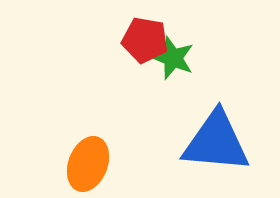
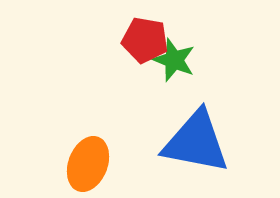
green star: moved 1 px right, 2 px down
blue triangle: moved 20 px left; rotated 6 degrees clockwise
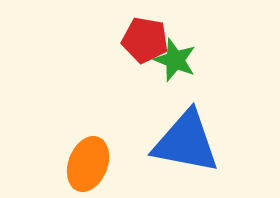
green star: moved 1 px right
blue triangle: moved 10 px left
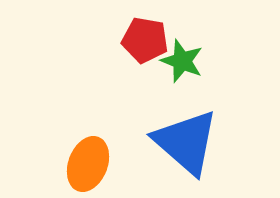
green star: moved 7 px right, 1 px down
blue triangle: rotated 30 degrees clockwise
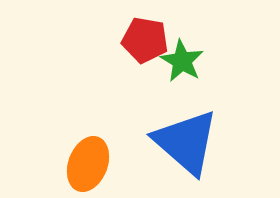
green star: rotated 9 degrees clockwise
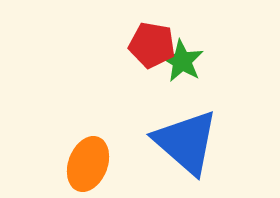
red pentagon: moved 7 px right, 5 px down
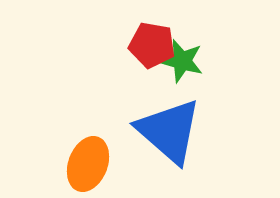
green star: rotated 15 degrees counterclockwise
blue triangle: moved 17 px left, 11 px up
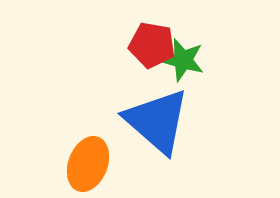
green star: moved 1 px right, 1 px up
blue triangle: moved 12 px left, 10 px up
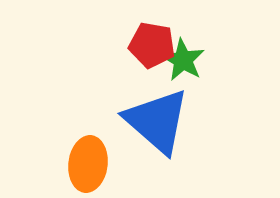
green star: rotated 15 degrees clockwise
orange ellipse: rotated 14 degrees counterclockwise
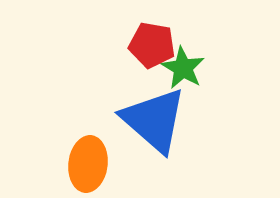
green star: moved 8 px down
blue triangle: moved 3 px left, 1 px up
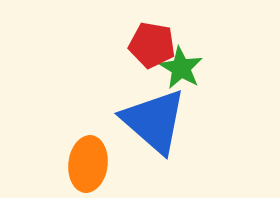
green star: moved 2 px left
blue triangle: moved 1 px down
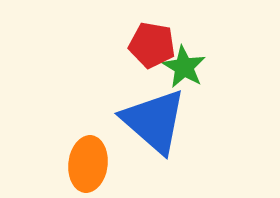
green star: moved 3 px right, 1 px up
